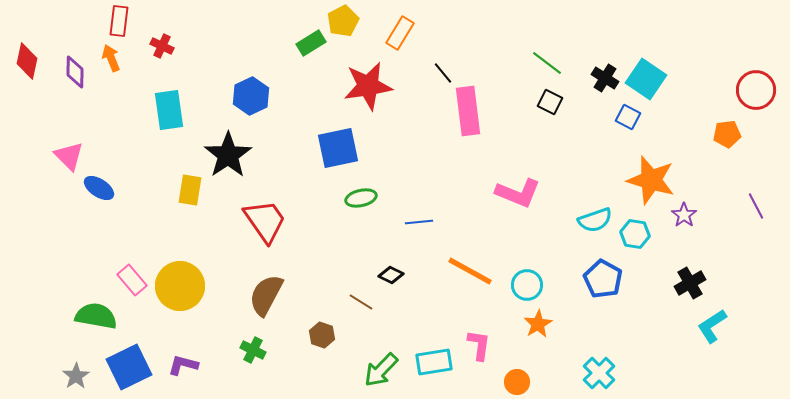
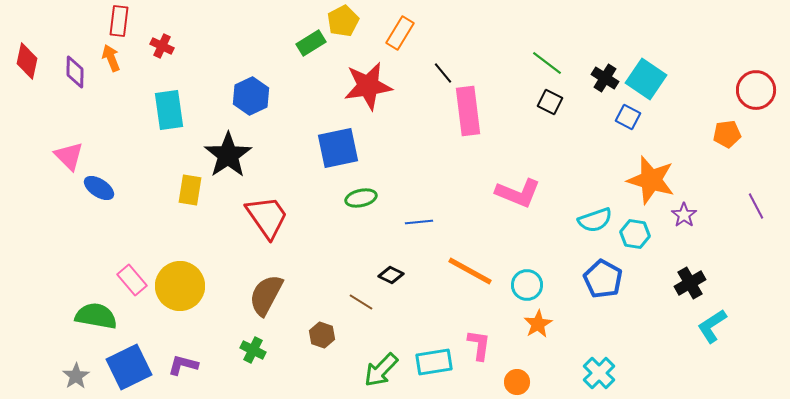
red trapezoid at (265, 221): moved 2 px right, 4 px up
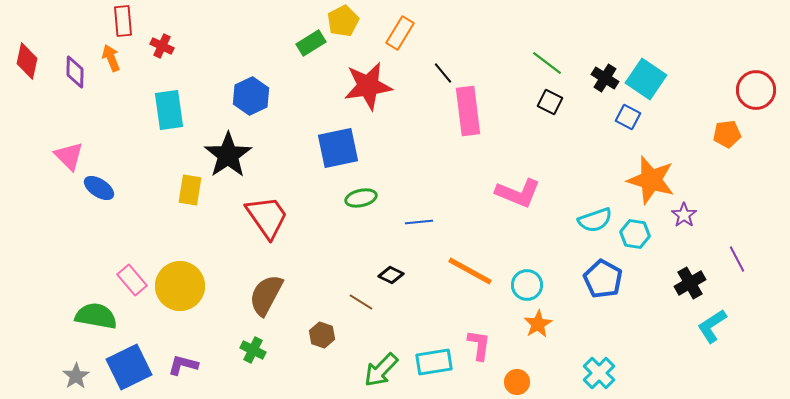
red rectangle at (119, 21): moved 4 px right; rotated 12 degrees counterclockwise
purple line at (756, 206): moved 19 px left, 53 px down
